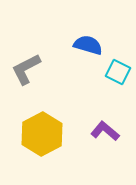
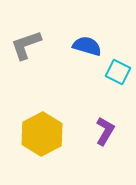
blue semicircle: moved 1 px left, 1 px down
gray L-shape: moved 24 px up; rotated 8 degrees clockwise
purple L-shape: rotated 80 degrees clockwise
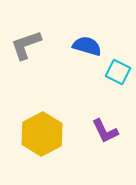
purple L-shape: rotated 124 degrees clockwise
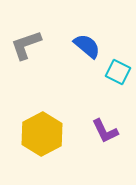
blue semicircle: rotated 24 degrees clockwise
